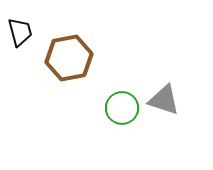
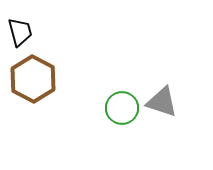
brown hexagon: moved 36 px left, 21 px down; rotated 21 degrees counterclockwise
gray triangle: moved 2 px left, 2 px down
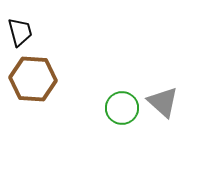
brown hexagon: rotated 24 degrees counterclockwise
gray triangle: moved 1 px right; rotated 24 degrees clockwise
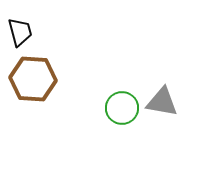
gray triangle: moved 1 px left; rotated 32 degrees counterclockwise
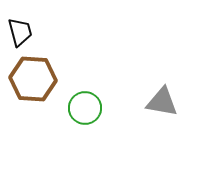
green circle: moved 37 px left
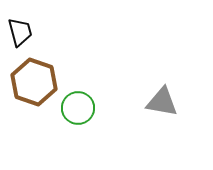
brown hexagon: moved 1 px right, 3 px down; rotated 15 degrees clockwise
green circle: moved 7 px left
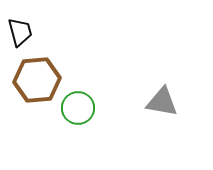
brown hexagon: moved 3 px right, 2 px up; rotated 24 degrees counterclockwise
